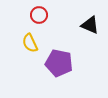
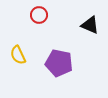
yellow semicircle: moved 12 px left, 12 px down
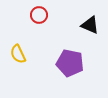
yellow semicircle: moved 1 px up
purple pentagon: moved 11 px right
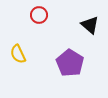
black triangle: rotated 18 degrees clockwise
purple pentagon: rotated 20 degrees clockwise
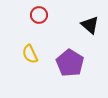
yellow semicircle: moved 12 px right
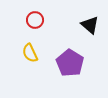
red circle: moved 4 px left, 5 px down
yellow semicircle: moved 1 px up
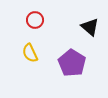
black triangle: moved 2 px down
purple pentagon: moved 2 px right
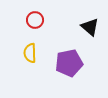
yellow semicircle: rotated 24 degrees clockwise
purple pentagon: moved 3 px left; rotated 28 degrees clockwise
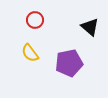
yellow semicircle: rotated 36 degrees counterclockwise
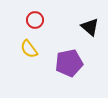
yellow semicircle: moved 1 px left, 4 px up
